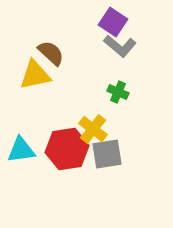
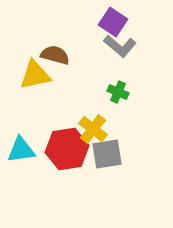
brown semicircle: moved 4 px right, 2 px down; rotated 28 degrees counterclockwise
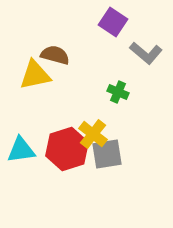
gray L-shape: moved 26 px right, 7 px down
yellow cross: moved 5 px down
red hexagon: rotated 9 degrees counterclockwise
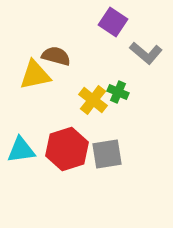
brown semicircle: moved 1 px right, 1 px down
yellow cross: moved 34 px up
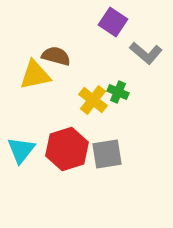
cyan triangle: rotated 44 degrees counterclockwise
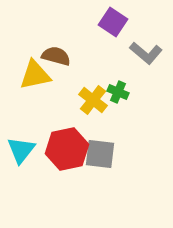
red hexagon: rotated 6 degrees clockwise
gray square: moved 7 px left; rotated 16 degrees clockwise
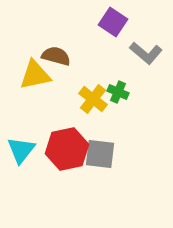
yellow cross: moved 1 px up
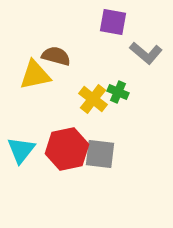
purple square: rotated 24 degrees counterclockwise
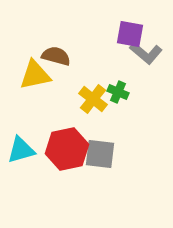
purple square: moved 17 px right, 12 px down
cyan triangle: rotated 36 degrees clockwise
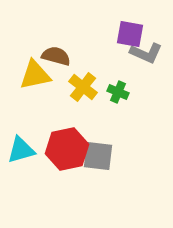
gray L-shape: rotated 16 degrees counterclockwise
yellow cross: moved 10 px left, 12 px up
gray square: moved 2 px left, 2 px down
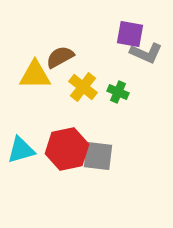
brown semicircle: moved 4 px right, 1 px down; rotated 44 degrees counterclockwise
yellow triangle: rotated 12 degrees clockwise
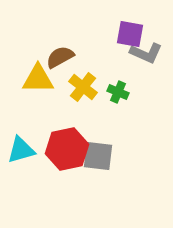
yellow triangle: moved 3 px right, 4 px down
